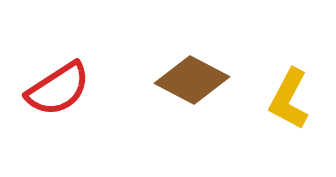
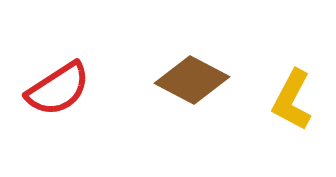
yellow L-shape: moved 3 px right, 1 px down
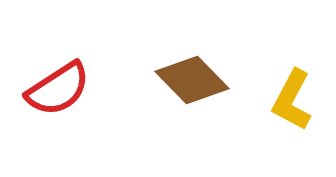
brown diamond: rotated 18 degrees clockwise
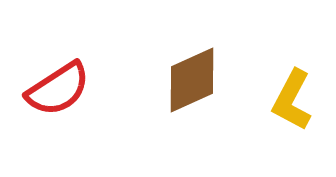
brown diamond: rotated 70 degrees counterclockwise
